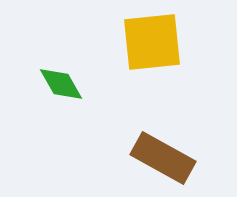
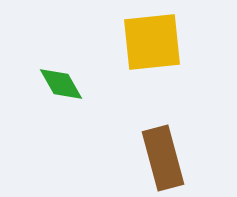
brown rectangle: rotated 46 degrees clockwise
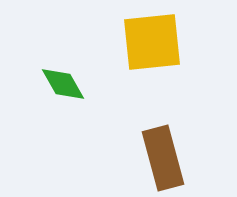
green diamond: moved 2 px right
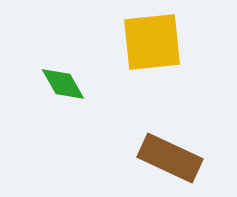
brown rectangle: moved 7 px right; rotated 50 degrees counterclockwise
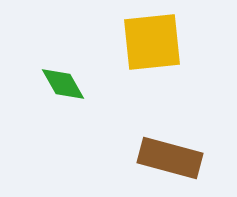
brown rectangle: rotated 10 degrees counterclockwise
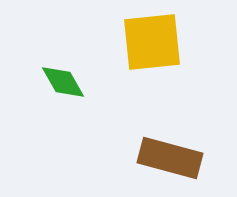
green diamond: moved 2 px up
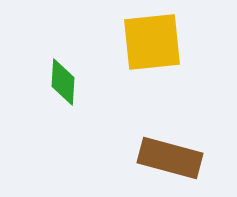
green diamond: rotated 33 degrees clockwise
